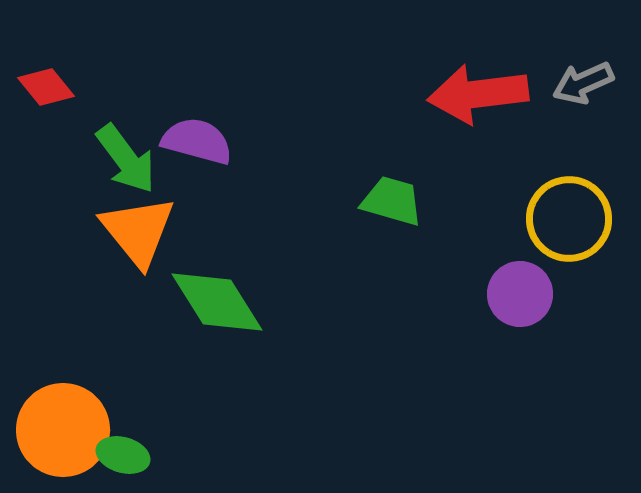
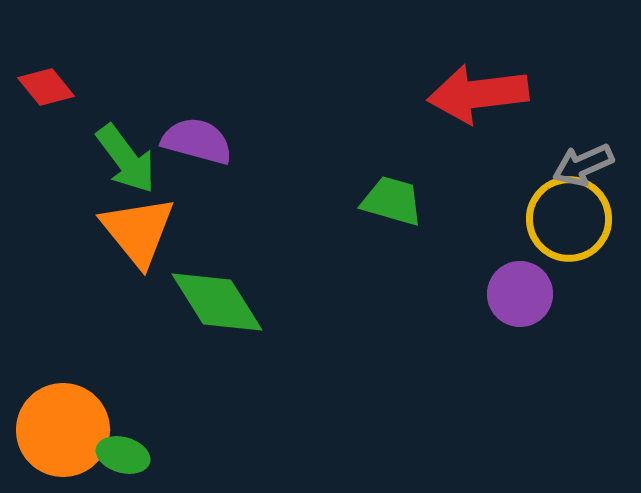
gray arrow: moved 82 px down
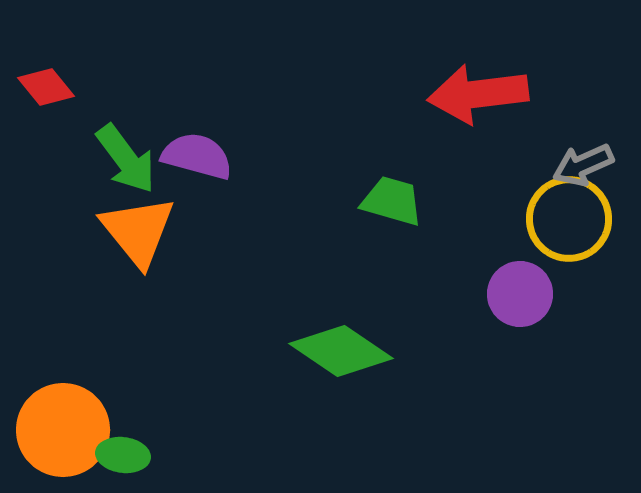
purple semicircle: moved 15 px down
green diamond: moved 124 px right, 49 px down; rotated 24 degrees counterclockwise
green ellipse: rotated 9 degrees counterclockwise
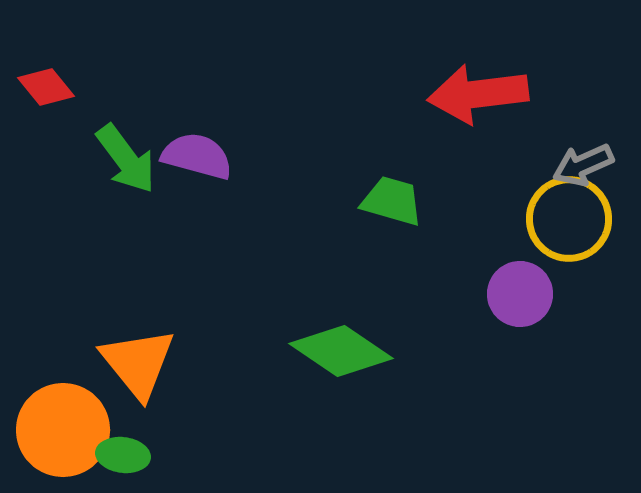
orange triangle: moved 132 px down
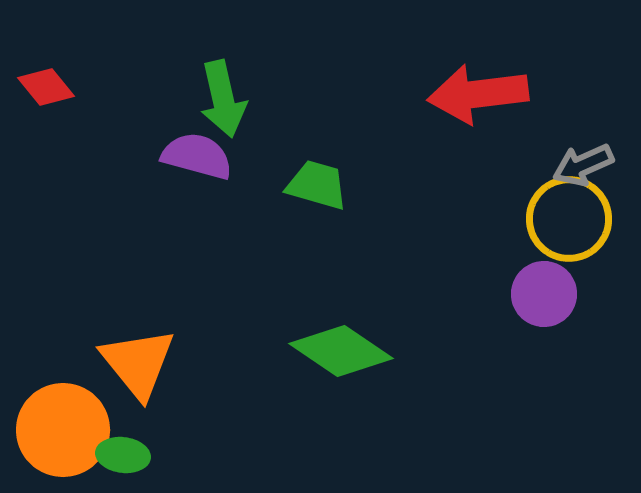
green arrow: moved 97 px right, 60 px up; rotated 24 degrees clockwise
green trapezoid: moved 75 px left, 16 px up
purple circle: moved 24 px right
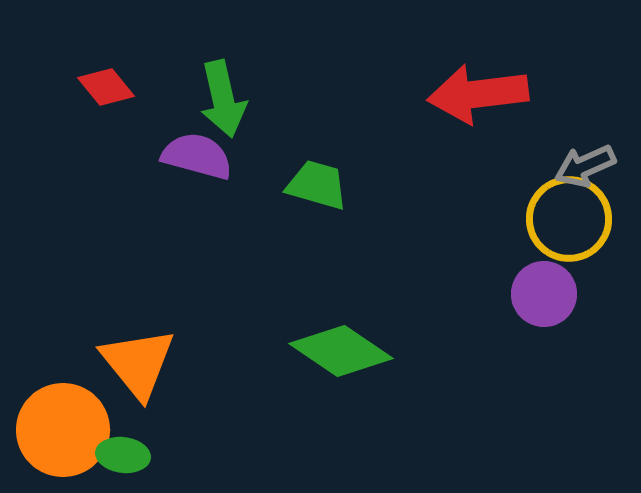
red diamond: moved 60 px right
gray arrow: moved 2 px right, 1 px down
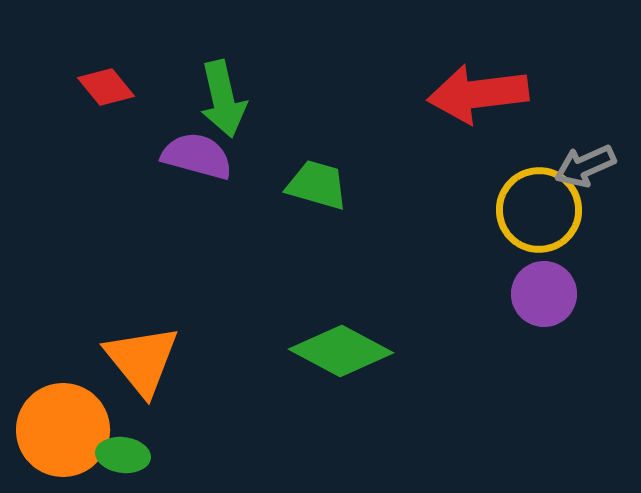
yellow circle: moved 30 px left, 9 px up
green diamond: rotated 6 degrees counterclockwise
orange triangle: moved 4 px right, 3 px up
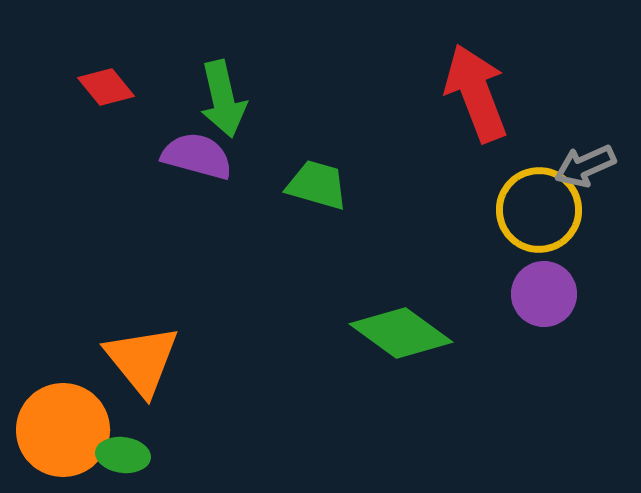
red arrow: moved 2 px left, 1 px up; rotated 76 degrees clockwise
green diamond: moved 60 px right, 18 px up; rotated 8 degrees clockwise
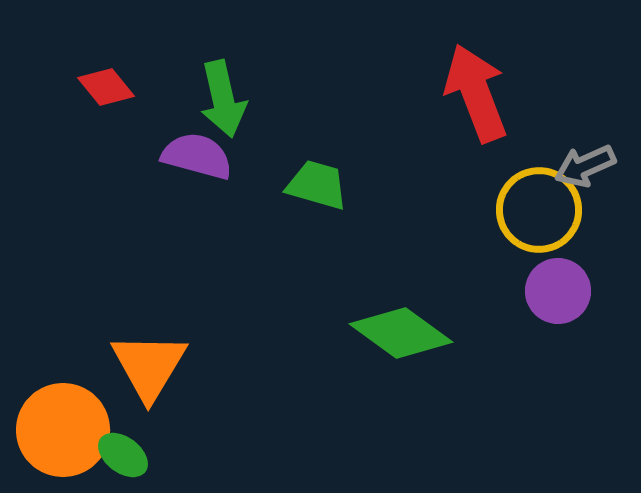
purple circle: moved 14 px right, 3 px up
orange triangle: moved 7 px right, 6 px down; rotated 10 degrees clockwise
green ellipse: rotated 30 degrees clockwise
